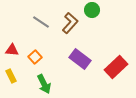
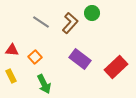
green circle: moved 3 px down
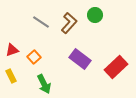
green circle: moved 3 px right, 2 px down
brown L-shape: moved 1 px left
red triangle: rotated 24 degrees counterclockwise
orange square: moved 1 px left
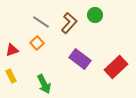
orange square: moved 3 px right, 14 px up
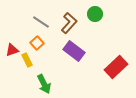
green circle: moved 1 px up
purple rectangle: moved 6 px left, 8 px up
yellow rectangle: moved 16 px right, 16 px up
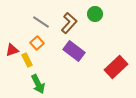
green arrow: moved 6 px left
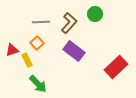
gray line: rotated 36 degrees counterclockwise
green arrow: rotated 18 degrees counterclockwise
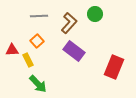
gray line: moved 2 px left, 6 px up
orange square: moved 2 px up
red triangle: rotated 16 degrees clockwise
yellow rectangle: moved 1 px right
red rectangle: moved 2 px left; rotated 25 degrees counterclockwise
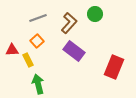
gray line: moved 1 px left, 2 px down; rotated 18 degrees counterclockwise
green arrow: rotated 150 degrees counterclockwise
